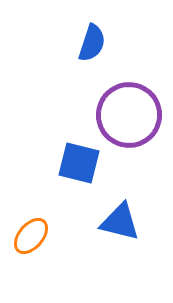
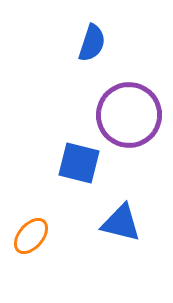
blue triangle: moved 1 px right, 1 px down
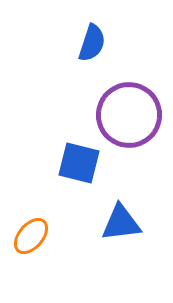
blue triangle: rotated 21 degrees counterclockwise
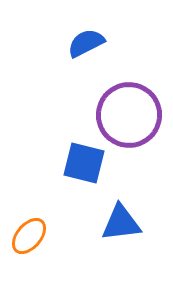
blue semicircle: moved 6 px left; rotated 135 degrees counterclockwise
blue square: moved 5 px right
orange ellipse: moved 2 px left
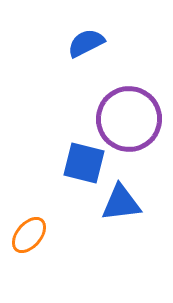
purple circle: moved 4 px down
blue triangle: moved 20 px up
orange ellipse: moved 1 px up
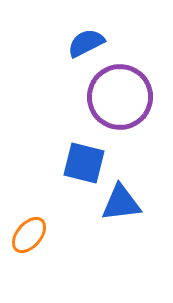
purple circle: moved 9 px left, 22 px up
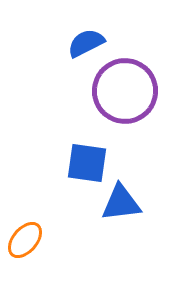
purple circle: moved 5 px right, 6 px up
blue square: moved 3 px right; rotated 6 degrees counterclockwise
orange ellipse: moved 4 px left, 5 px down
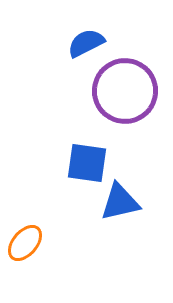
blue triangle: moved 1 px left, 1 px up; rotated 6 degrees counterclockwise
orange ellipse: moved 3 px down
